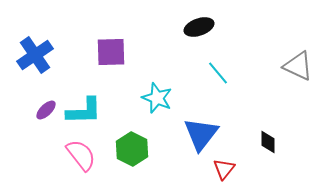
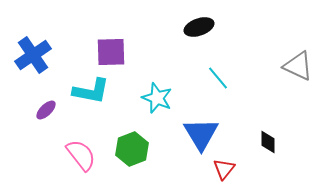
blue cross: moved 2 px left
cyan line: moved 5 px down
cyan L-shape: moved 7 px right, 20 px up; rotated 12 degrees clockwise
blue triangle: rotated 9 degrees counterclockwise
green hexagon: rotated 12 degrees clockwise
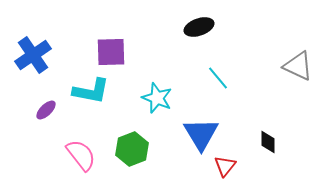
red triangle: moved 1 px right, 3 px up
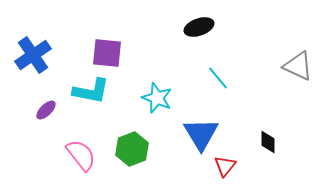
purple square: moved 4 px left, 1 px down; rotated 8 degrees clockwise
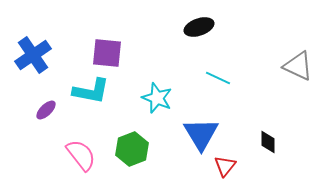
cyan line: rotated 25 degrees counterclockwise
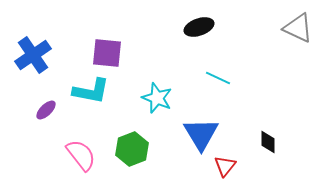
gray triangle: moved 38 px up
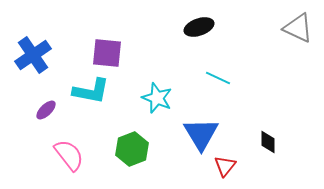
pink semicircle: moved 12 px left
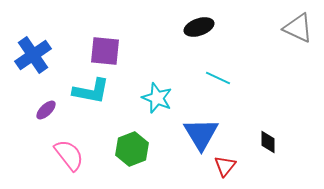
purple square: moved 2 px left, 2 px up
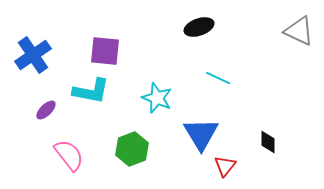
gray triangle: moved 1 px right, 3 px down
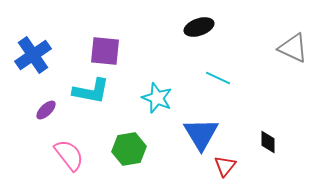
gray triangle: moved 6 px left, 17 px down
green hexagon: moved 3 px left; rotated 12 degrees clockwise
